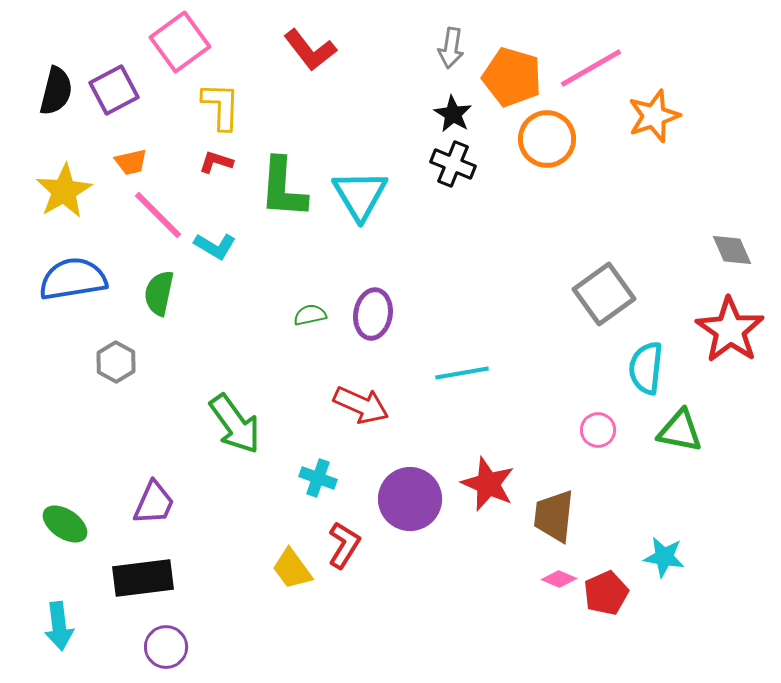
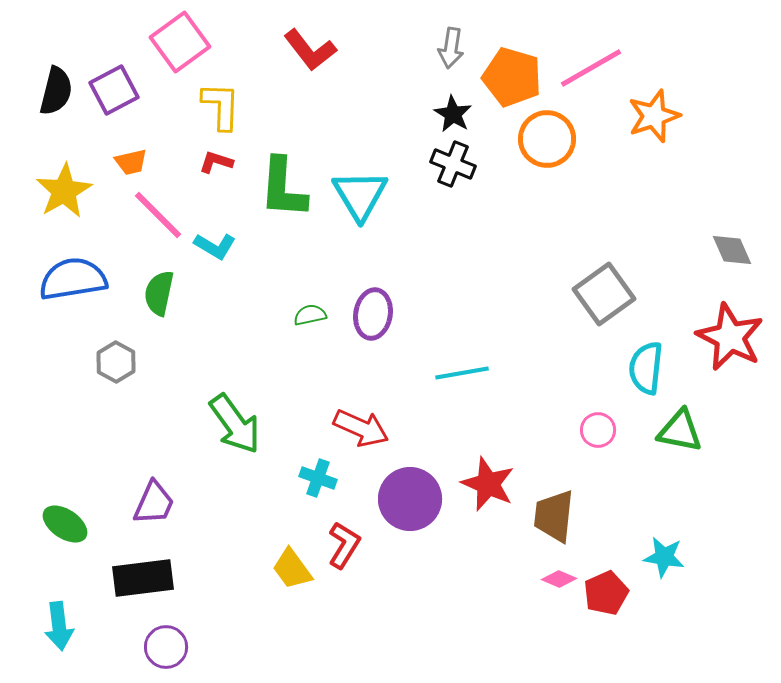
red star at (730, 330): moved 7 px down; rotated 8 degrees counterclockwise
red arrow at (361, 405): moved 23 px down
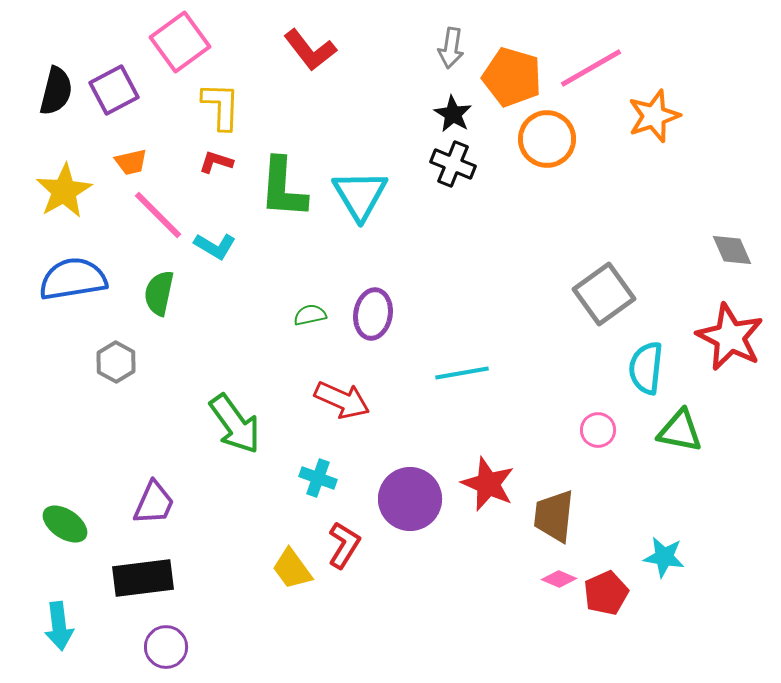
red arrow at (361, 428): moved 19 px left, 28 px up
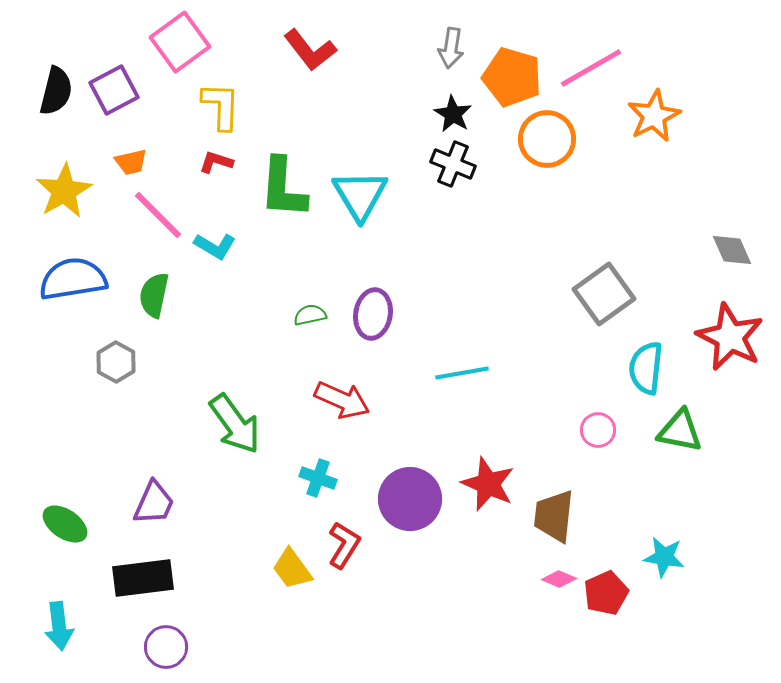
orange star at (654, 116): rotated 8 degrees counterclockwise
green semicircle at (159, 293): moved 5 px left, 2 px down
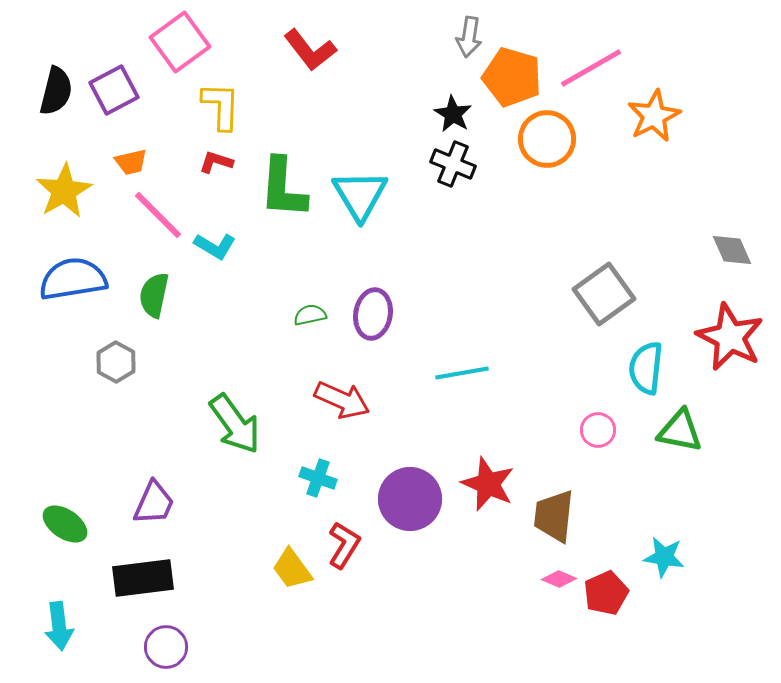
gray arrow at (451, 48): moved 18 px right, 11 px up
